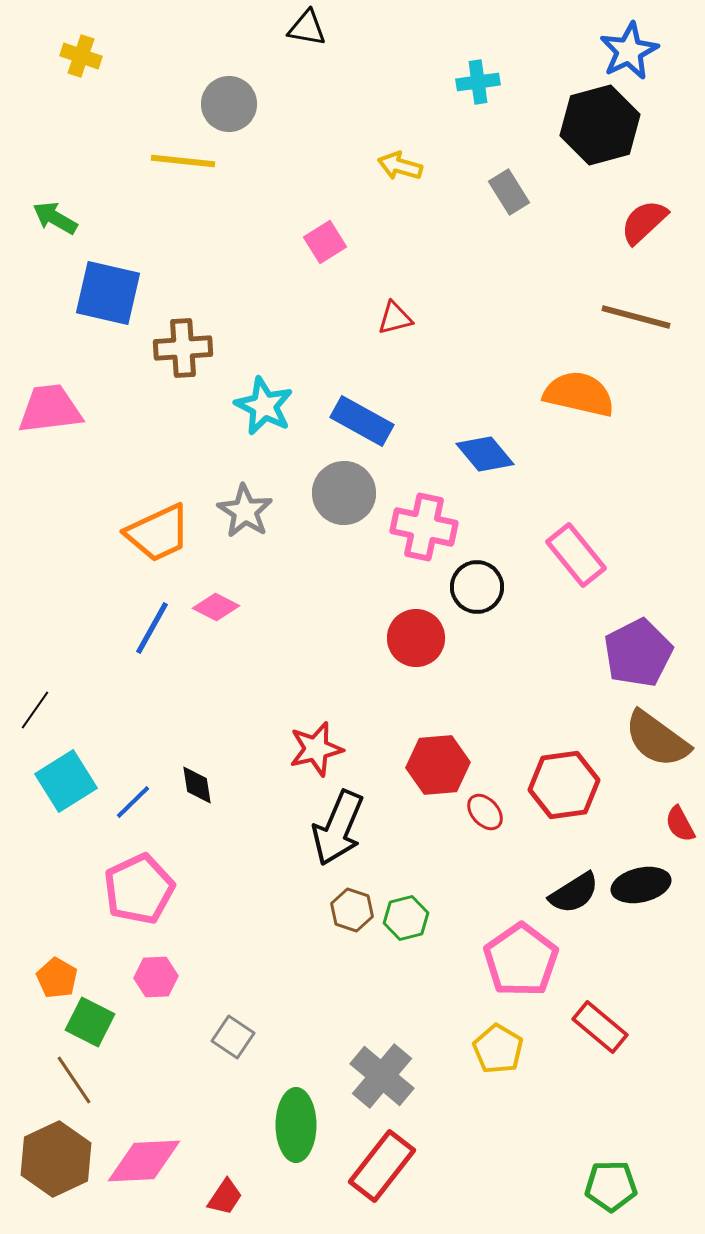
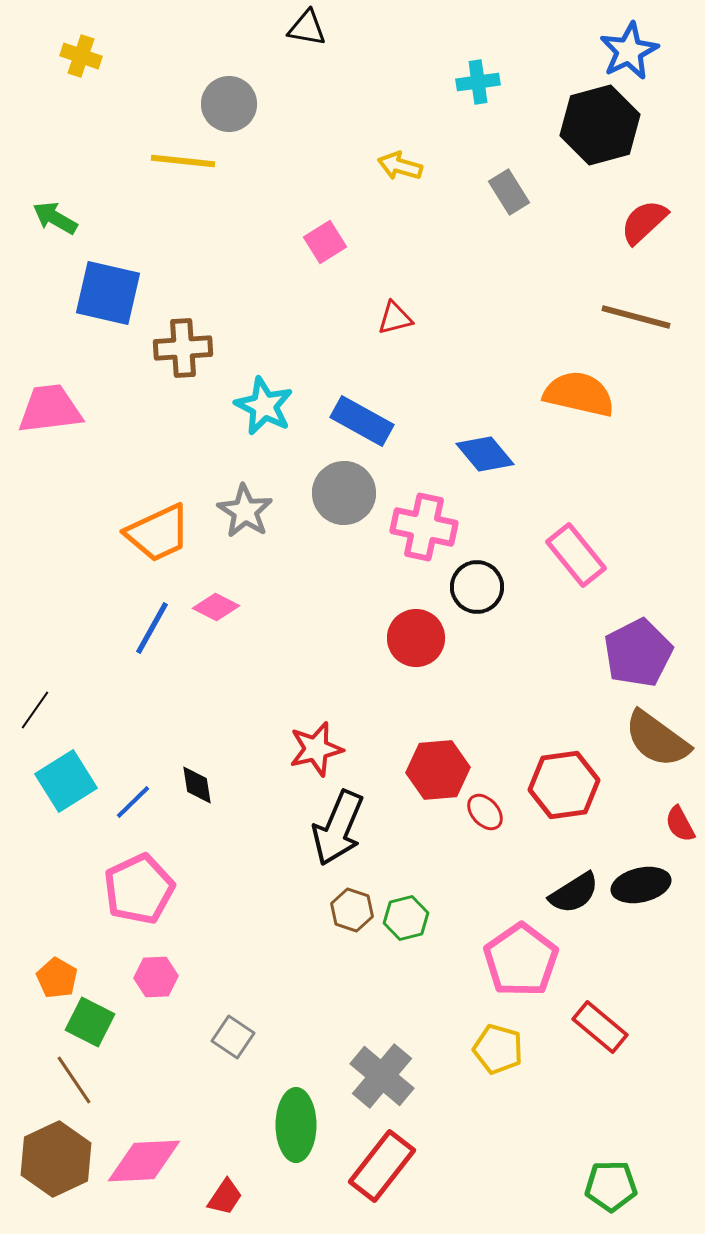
red hexagon at (438, 765): moved 5 px down
yellow pentagon at (498, 1049): rotated 15 degrees counterclockwise
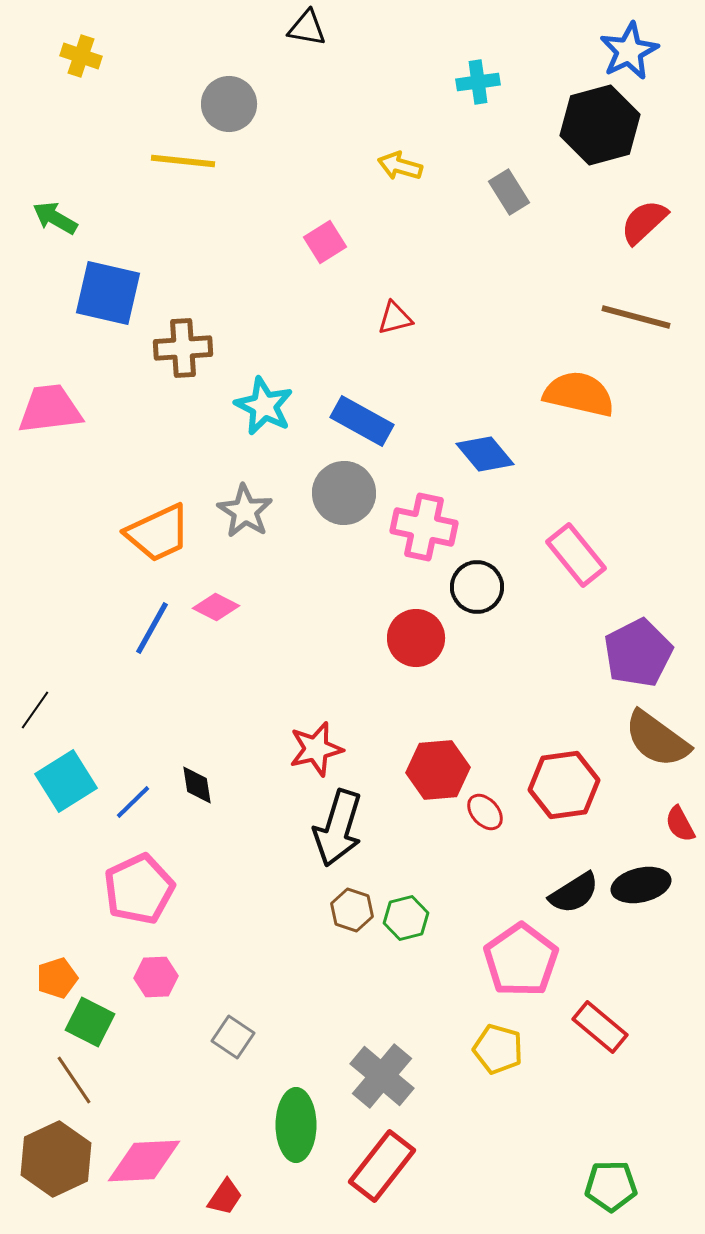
black arrow at (338, 828): rotated 6 degrees counterclockwise
orange pentagon at (57, 978): rotated 24 degrees clockwise
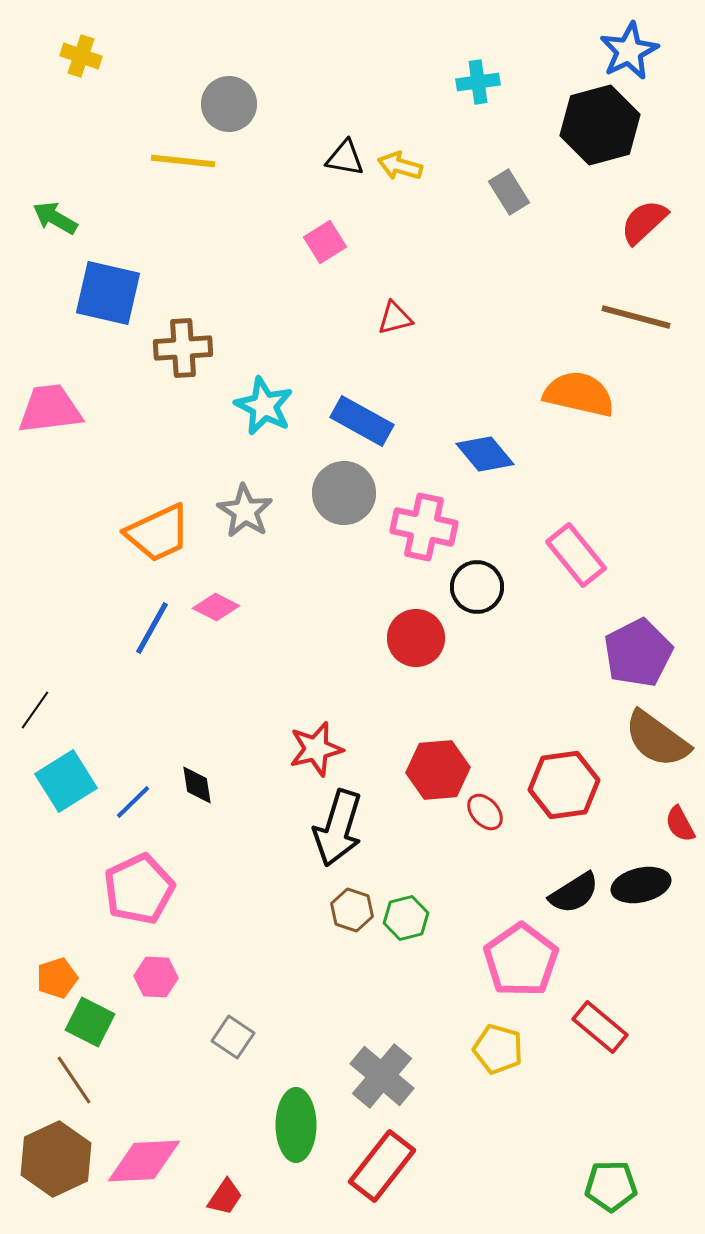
black triangle at (307, 28): moved 38 px right, 130 px down
pink hexagon at (156, 977): rotated 6 degrees clockwise
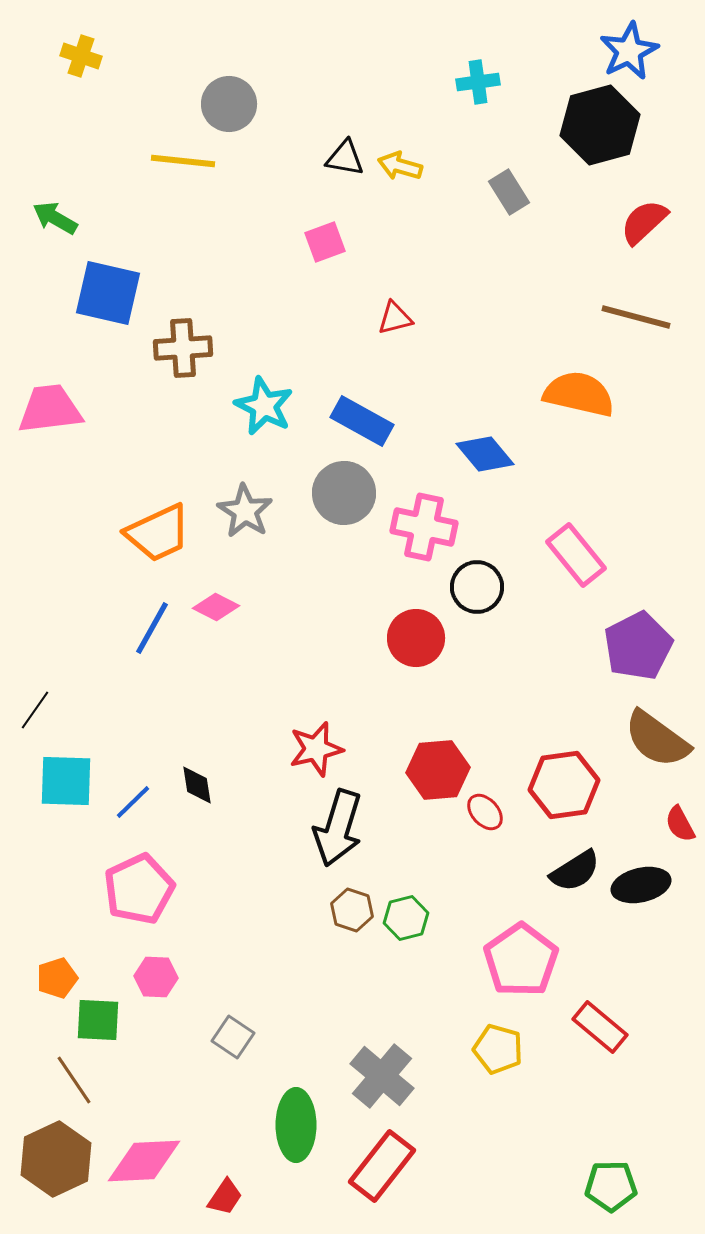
pink square at (325, 242): rotated 12 degrees clockwise
purple pentagon at (638, 653): moved 7 px up
cyan square at (66, 781): rotated 34 degrees clockwise
black semicircle at (574, 893): moved 1 px right, 22 px up
green square at (90, 1022): moved 8 px right, 2 px up; rotated 24 degrees counterclockwise
